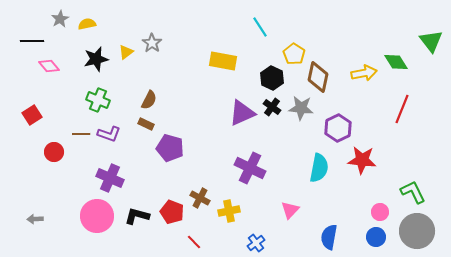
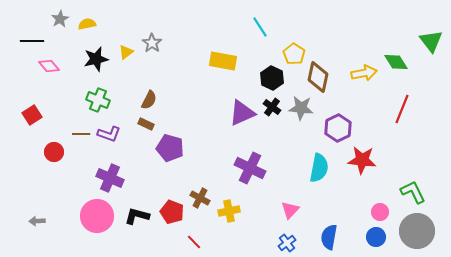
gray arrow at (35, 219): moved 2 px right, 2 px down
blue cross at (256, 243): moved 31 px right
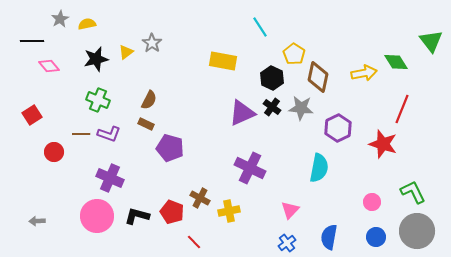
red star at (362, 160): moved 21 px right, 16 px up; rotated 12 degrees clockwise
pink circle at (380, 212): moved 8 px left, 10 px up
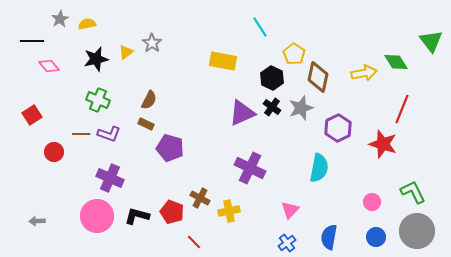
gray star at (301, 108): rotated 25 degrees counterclockwise
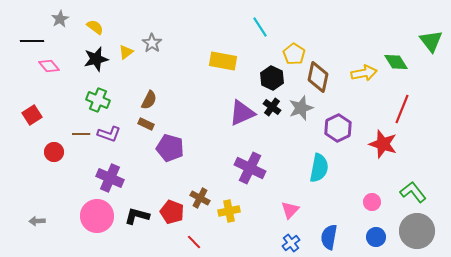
yellow semicircle at (87, 24): moved 8 px right, 3 px down; rotated 48 degrees clockwise
green L-shape at (413, 192): rotated 12 degrees counterclockwise
blue cross at (287, 243): moved 4 px right
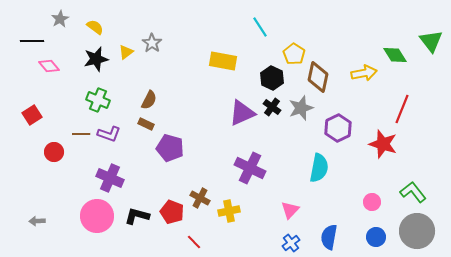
green diamond at (396, 62): moved 1 px left, 7 px up
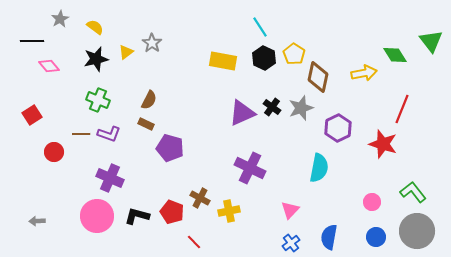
black hexagon at (272, 78): moved 8 px left, 20 px up
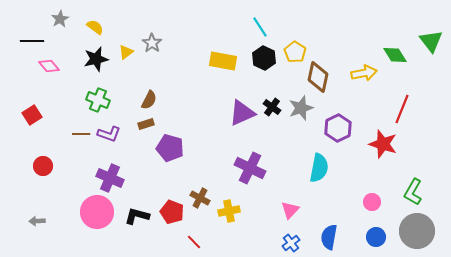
yellow pentagon at (294, 54): moved 1 px right, 2 px up
brown rectangle at (146, 124): rotated 42 degrees counterclockwise
red circle at (54, 152): moved 11 px left, 14 px down
green L-shape at (413, 192): rotated 112 degrees counterclockwise
pink circle at (97, 216): moved 4 px up
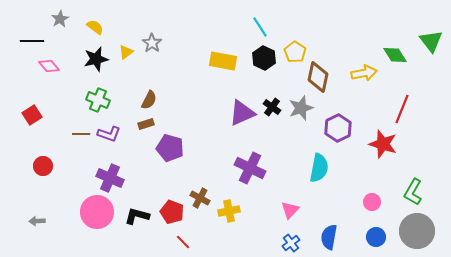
red line at (194, 242): moved 11 px left
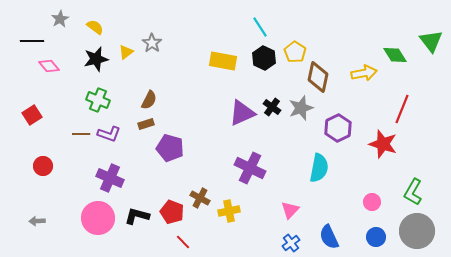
pink circle at (97, 212): moved 1 px right, 6 px down
blue semicircle at (329, 237): rotated 35 degrees counterclockwise
